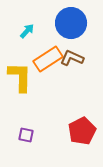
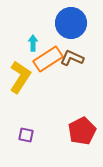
cyan arrow: moved 6 px right, 12 px down; rotated 42 degrees counterclockwise
yellow L-shape: rotated 32 degrees clockwise
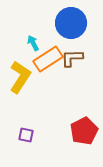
cyan arrow: rotated 28 degrees counterclockwise
brown L-shape: rotated 25 degrees counterclockwise
red pentagon: moved 2 px right
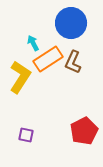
brown L-shape: moved 1 px right, 4 px down; rotated 65 degrees counterclockwise
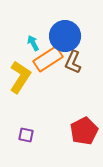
blue circle: moved 6 px left, 13 px down
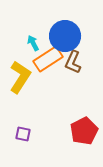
purple square: moved 3 px left, 1 px up
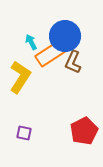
cyan arrow: moved 2 px left, 1 px up
orange rectangle: moved 2 px right, 5 px up
purple square: moved 1 px right, 1 px up
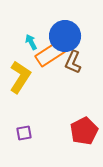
purple square: rotated 21 degrees counterclockwise
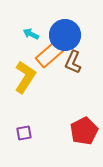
blue circle: moved 1 px up
cyan arrow: moved 8 px up; rotated 35 degrees counterclockwise
orange rectangle: rotated 8 degrees counterclockwise
yellow L-shape: moved 5 px right
